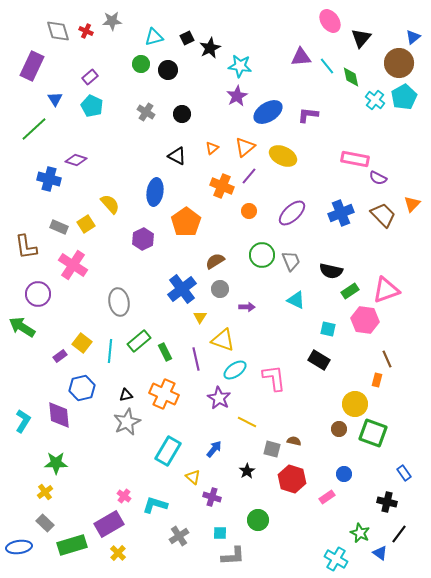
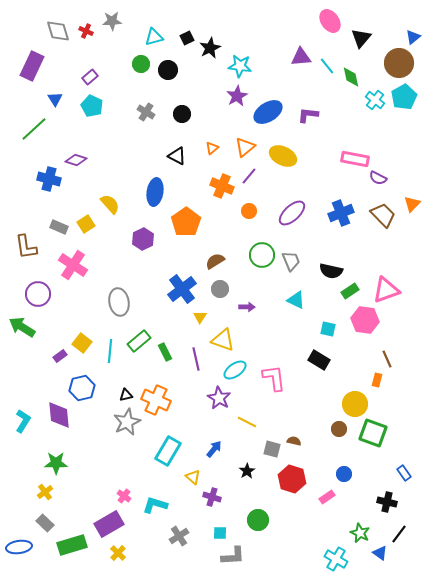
orange cross at (164, 394): moved 8 px left, 6 px down
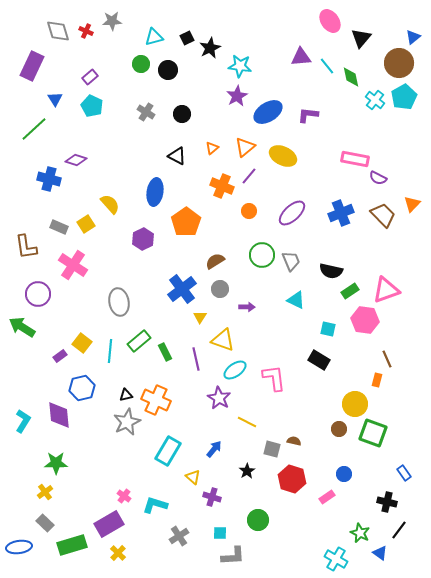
black line at (399, 534): moved 4 px up
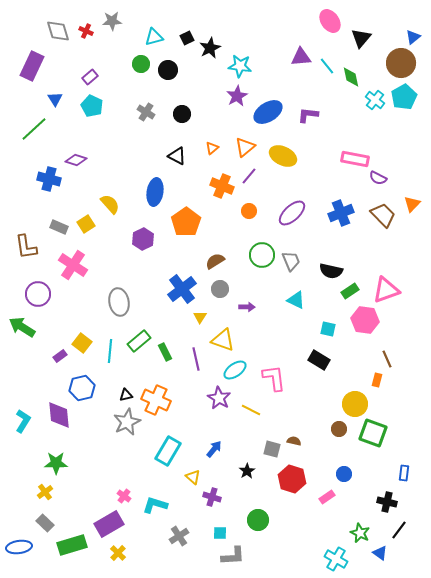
brown circle at (399, 63): moved 2 px right
yellow line at (247, 422): moved 4 px right, 12 px up
blue rectangle at (404, 473): rotated 42 degrees clockwise
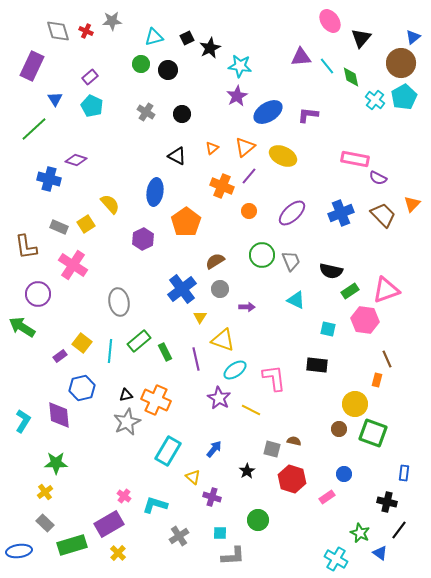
black rectangle at (319, 360): moved 2 px left, 5 px down; rotated 25 degrees counterclockwise
blue ellipse at (19, 547): moved 4 px down
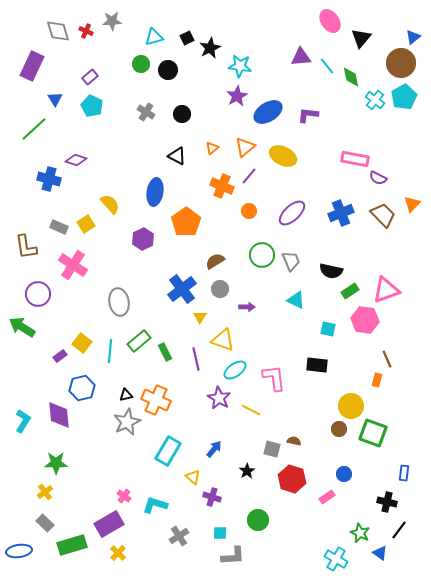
yellow circle at (355, 404): moved 4 px left, 2 px down
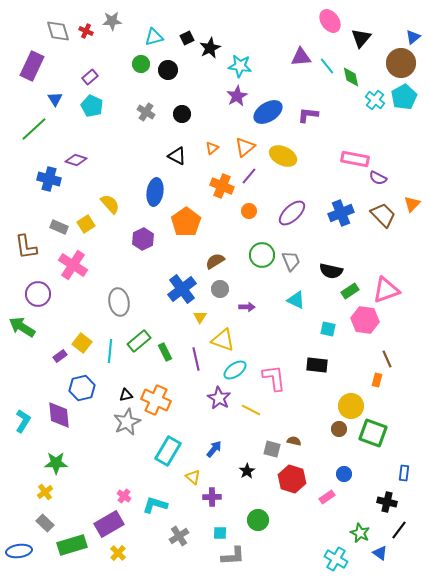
purple cross at (212, 497): rotated 18 degrees counterclockwise
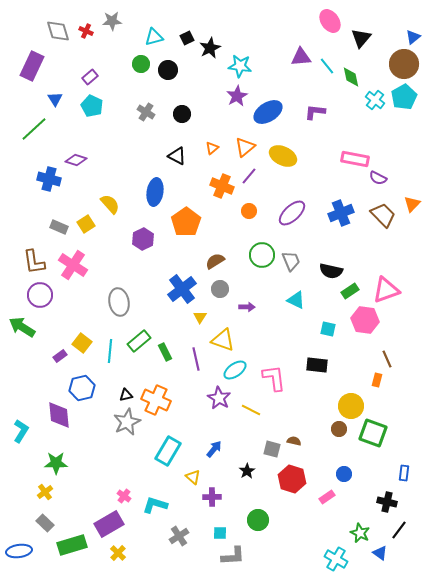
brown circle at (401, 63): moved 3 px right, 1 px down
purple L-shape at (308, 115): moved 7 px right, 3 px up
brown L-shape at (26, 247): moved 8 px right, 15 px down
purple circle at (38, 294): moved 2 px right, 1 px down
cyan L-shape at (23, 421): moved 2 px left, 10 px down
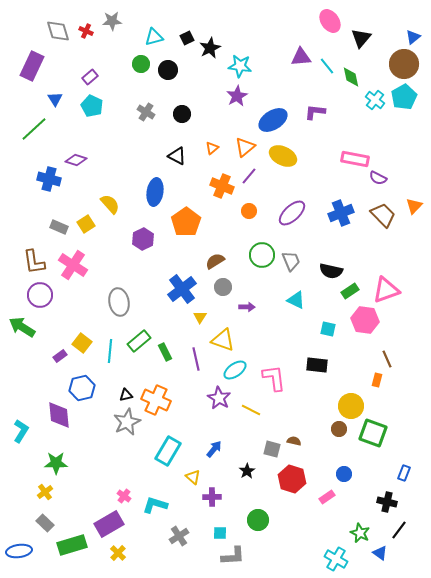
blue ellipse at (268, 112): moved 5 px right, 8 px down
orange triangle at (412, 204): moved 2 px right, 2 px down
gray circle at (220, 289): moved 3 px right, 2 px up
blue rectangle at (404, 473): rotated 14 degrees clockwise
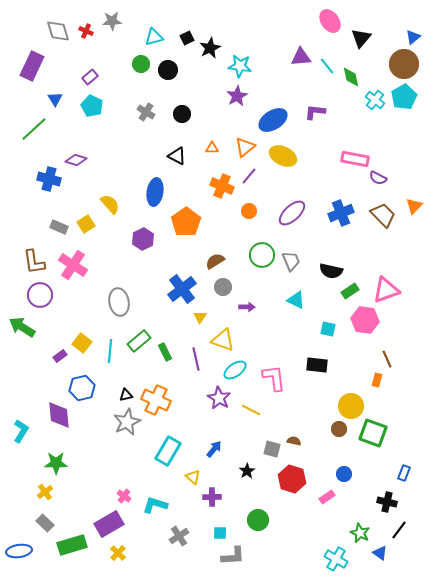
orange triangle at (212, 148): rotated 40 degrees clockwise
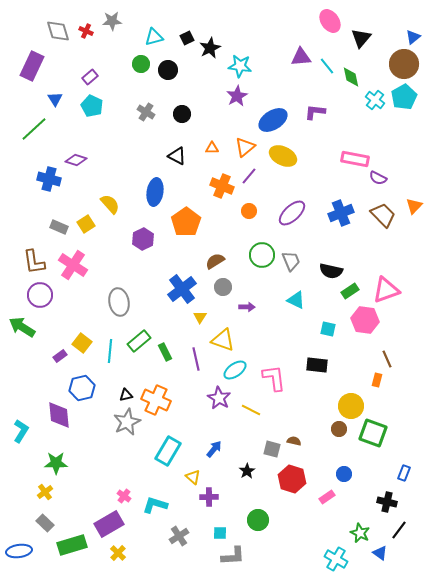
purple cross at (212, 497): moved 3 px left
